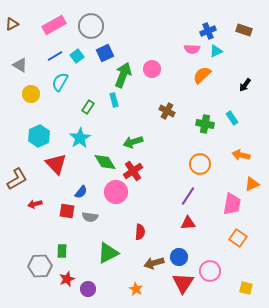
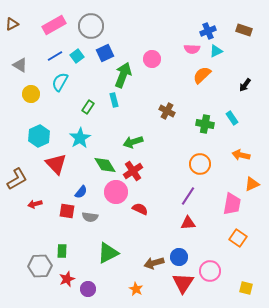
pink circle at (152, 69): moved 10 px up
green diamond at (105, 162): moved 3 px down
red semicircle at (140, 232): moved 23 px up; rotated 70 degrees counterclockwise
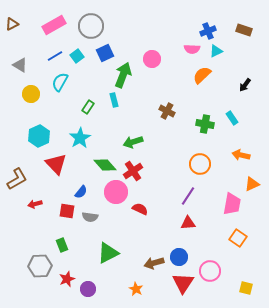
green diamond at (105, 165): rotated 10 degrees counterclockwise
green rectangle at (62, 251): moved 6 px up; rotated 24 degrees counterclockwise
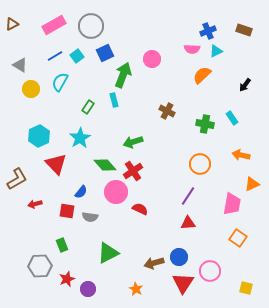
yellow circle at (31, 94): moved 5 px up
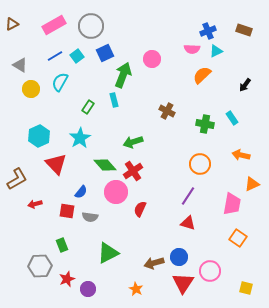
red semicircle at (140, 209): rotated 91 degrees counterclockwise
red triangle at (188, 223): rotated 21 degrees clockwise
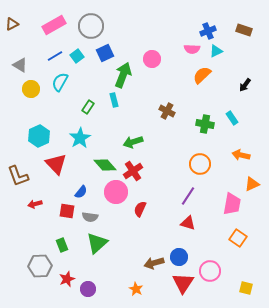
brown L-shape at (17, 179): moved 1 px right, 3 px up; rotated 100 degrees clockwise
green triangle at (108, 253): moved 11 px left, 10 px up; rotated 15 degrees counterclockwise
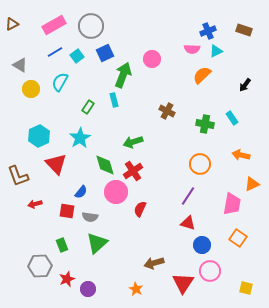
blue line at (55, 56): moved 4 px up
green diamond at (105, 165): rotated 25 degrees clockwise
blue circle at (179, 257): moved 23 px right, 12 px up
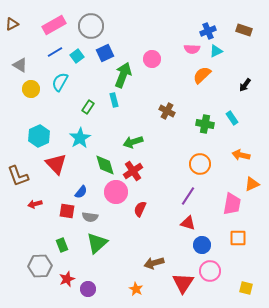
orange square at (238, 238): rotated 36 degrees counterclockwise
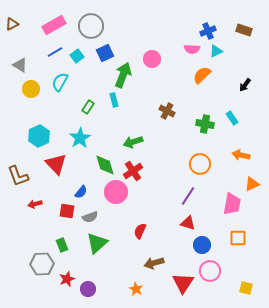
red semicircle at (140, 209): moved 22 px down
gray semicircle at (90, 217): rotated 28 degrees counterclockwise
gray hexagon at (40, 266): moved 2 px right, 2 px up
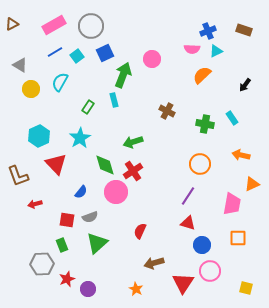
red square at (67, 211): moved 9 px down
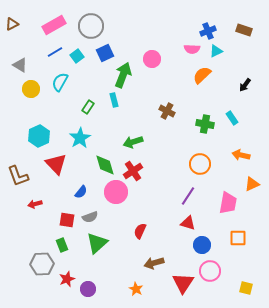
pink trapezoid at (232, 204): moved 4 px left, 1 px up
